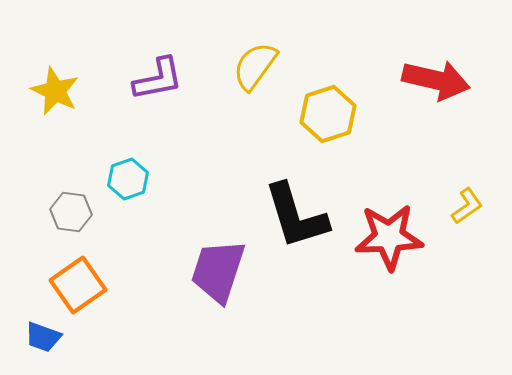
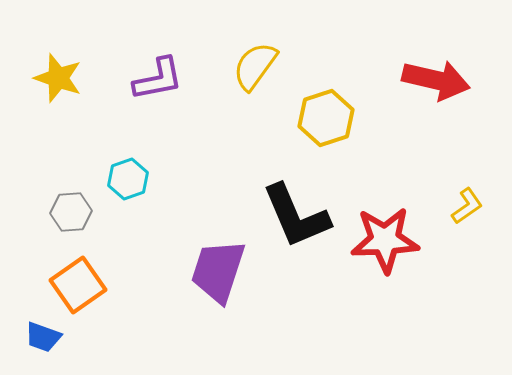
yellow star: moved 3 px right, 13 px up; rotated 6 degrees counterclockwise
yellow hexagon: moved 2 px left, 4 px down
gray hexagon: rotated 12 degrees counterclockwise
black L-shape: rotated 6 degrees counterclockwise
red star: moved 4 px left, 3 px down
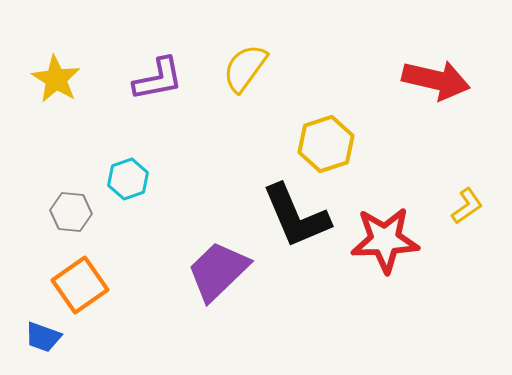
yellow semicircle: moved 10 px left, 2 px down
yellow star: moved 2 px left, 1 px down; rotated 12 degrees clockwise
yellow hexagon: moved 26 px down
gray hexagon: rotated 9 degrees clockwise
purple trapezoid: rotated 28 degrees clockwise
orange square: moved 2 px right
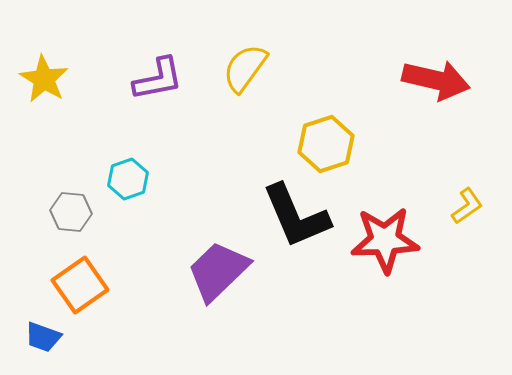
yellow star: moved 12 px left
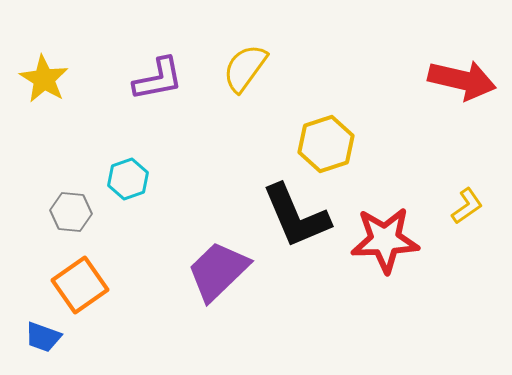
red arrow: moved 26 px right
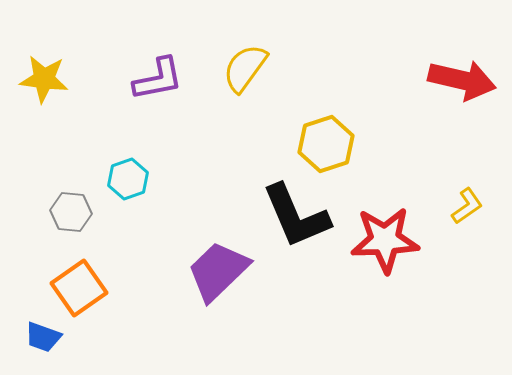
yellow star: rotated 24 degrees counterclockwise
orange square: moved 1 px left, 3 px down
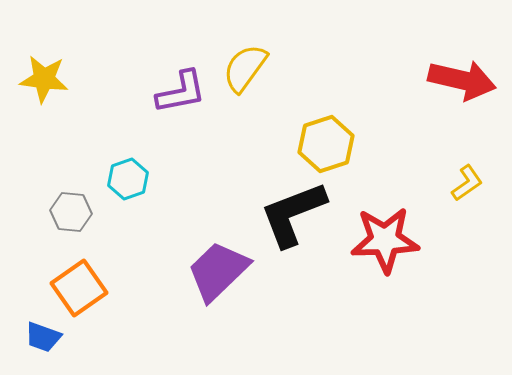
purple L-shape: moved 23 px right, 13 px down
yellow L-shape: moved 23 px up
black L-shape: moved 3 px left, 2 px up; rotated 92 degrees clockwise
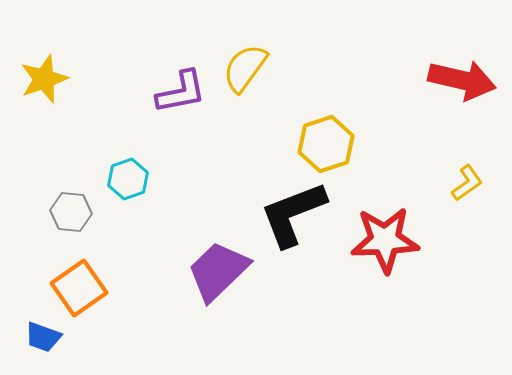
yellow star: rotated 27 degrees counterclockwise
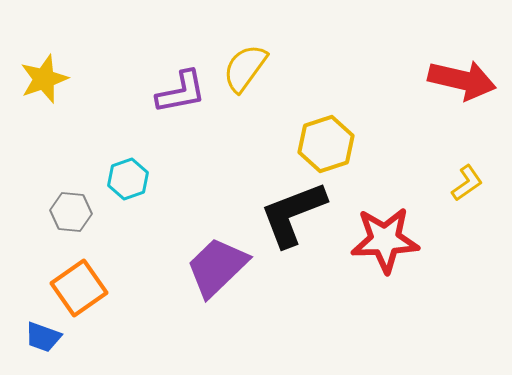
purple trapezoid: moved 1 px left, 4 px up
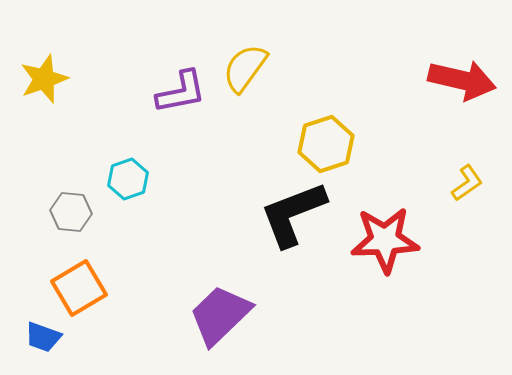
purple trapezoid: moved 3 px right, 48 px down
orange square: rotated 4 degrees clockwise
